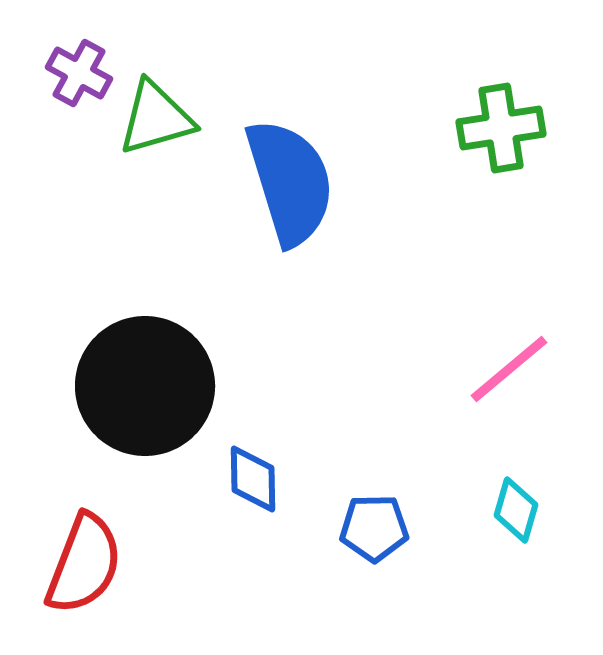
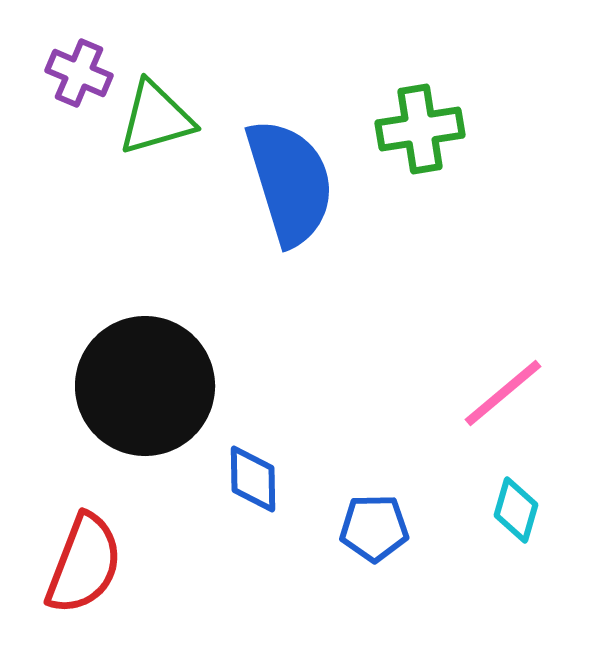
purple cross: rotated 6 degrees counterclockwise
green cross: moved 81 px left, 1 px down
pink line: moved 6 px left, 24 px down
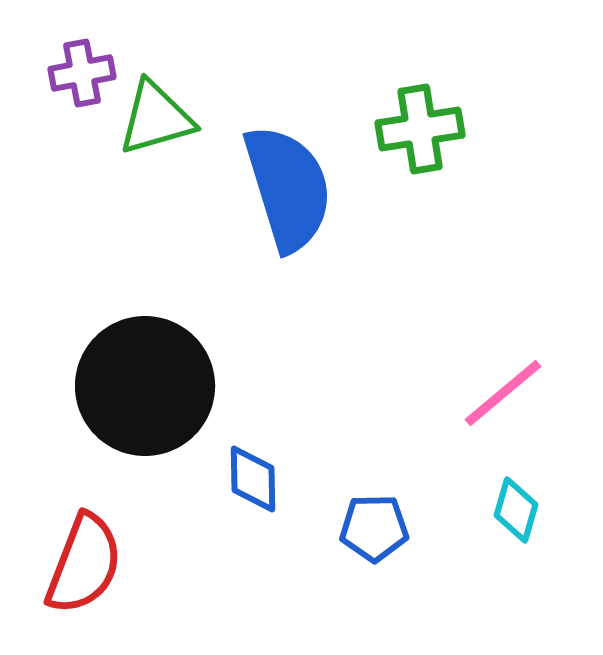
purple cross: moved 3 px right; rotated 34 degrees counterclockwise
blue semicircle: moved 2 px left, 6 px down
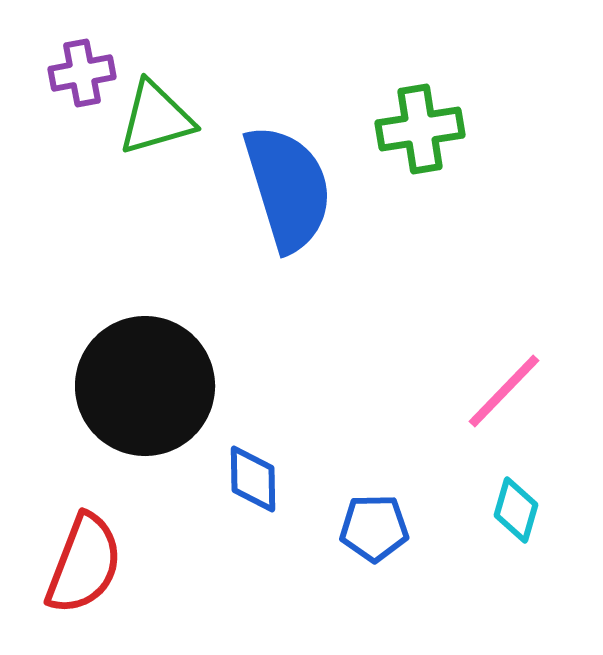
pink line: moved 1 px right, 2 px up; rotated 6 degrees counterclockwise
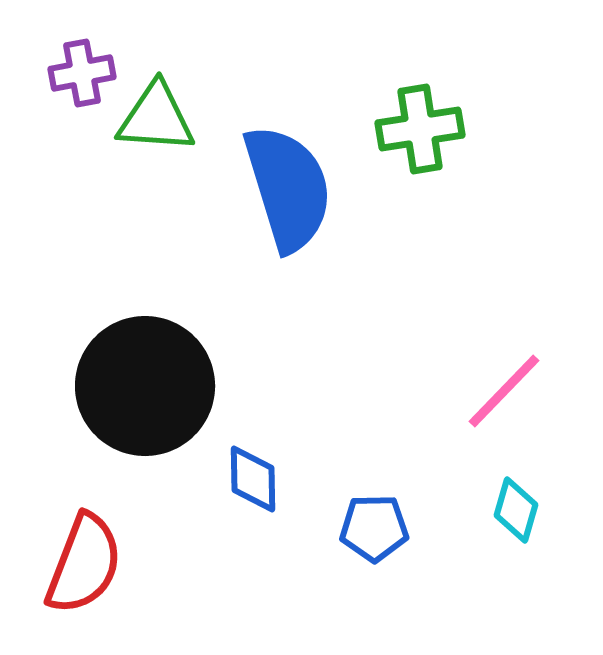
green triangle: rotated 20 degrees clockwise
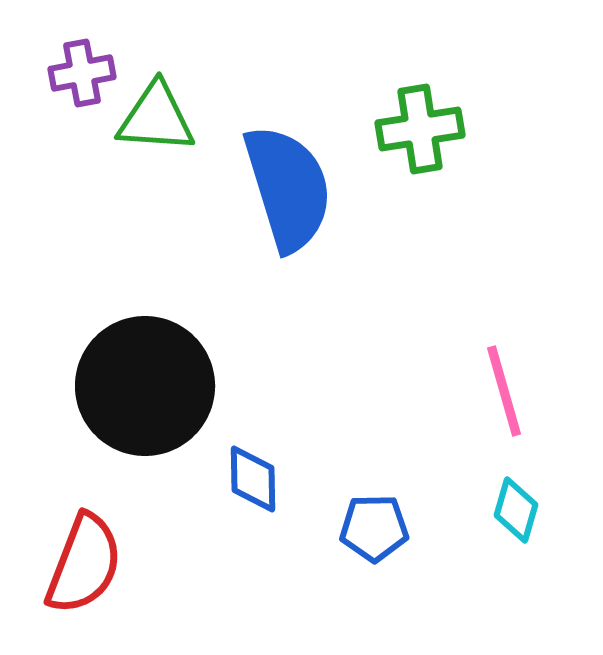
pink line: rotated 60 degrees counterclockwise
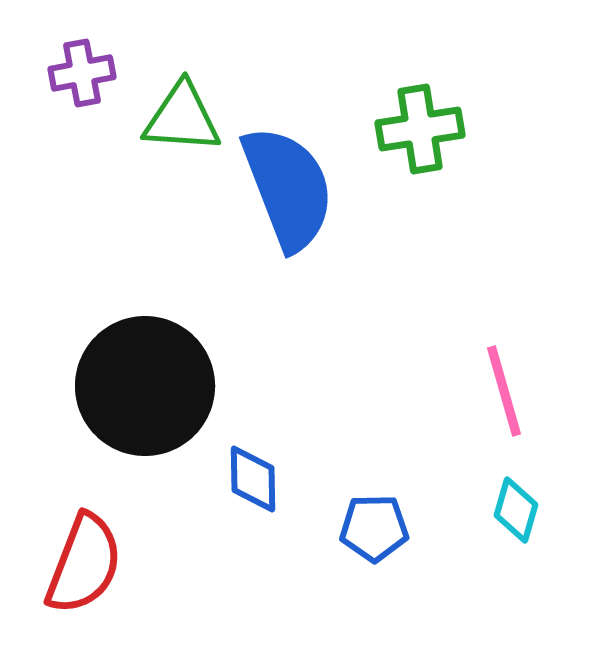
green triangle: moved 26 px right
blue semicircle: rotated 4 degrees counterclockwise
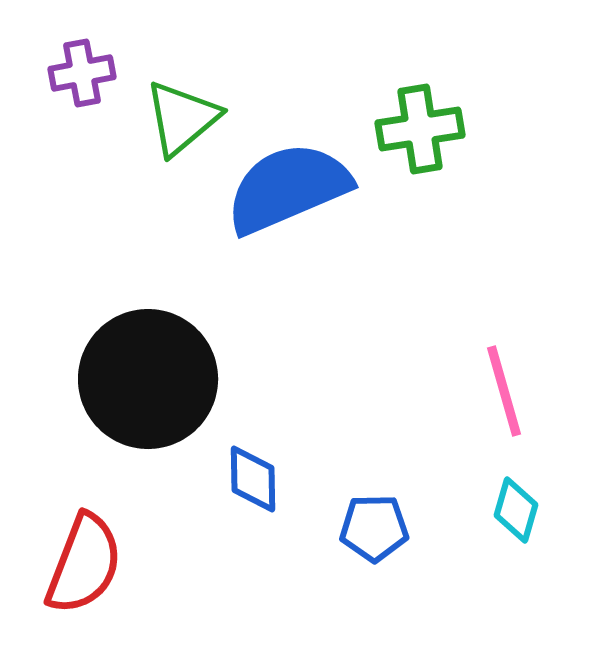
green triangle: rotated 44 degrees counterclockwise
blue semicircle: rotated 92 degrees counterclockwise
black circle: moved 3 px right, 7 px up
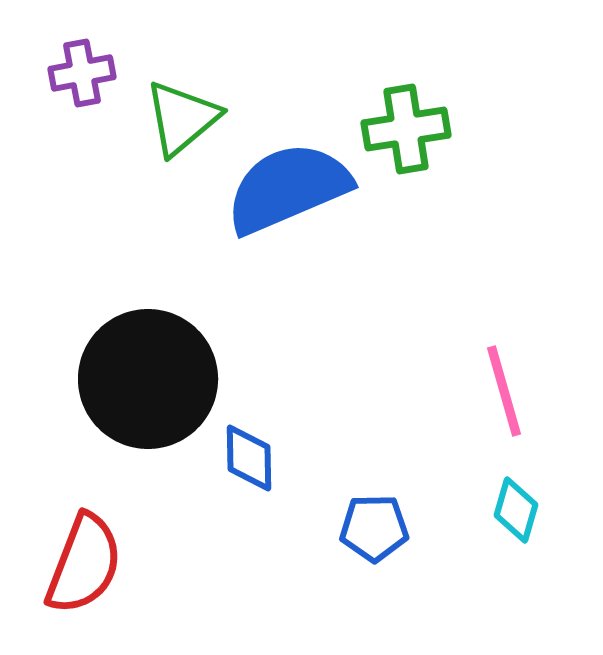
green cross: moved 14 px left
blue diamond: moved 4 px left, 21 px up
